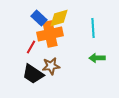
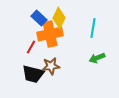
yellow diamond: rotated 50 degrees counterclockwise
cyan line: rotated 12 degrees clockwise
green arrow: rotated 21 degrees counterclockwise
black trapezoid: rotated 20 degrees counterclockwise
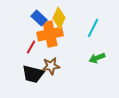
cyan line: rotated 18 degrees clockwise
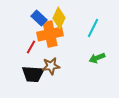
black trapezoid: rotated 10 degrees counterclockwise
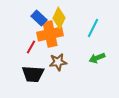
brown star: moved 7 px right, 4 px up
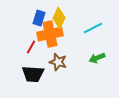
blue rectangle: rotated 63 degrees clockwise
cyan line: rotated 36 degrees clockwise
brown star: rotated 24 degrees clockwise
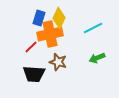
red line: rotated 16 degrees clockwise
black trapezoid: moved 1 px right
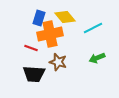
yellow diamond: moved 6 px right, 1 px up; rotated 65 degrees counterclockwise
red line: moved 1 px down; rotated 64 degrees clockwise
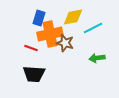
yellow diamond: moved 8 px right; rotated 60 degrees counterclockwise
green arrow: rotated 14 degrees clockwise
brown star: moved 7 px right, 19 px up
